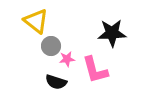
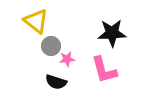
pink L-shape: moved 9 px right
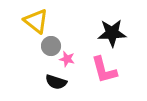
pink star: rotated 21 degrees clockwise
